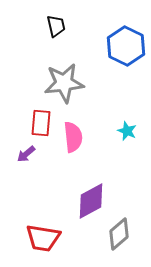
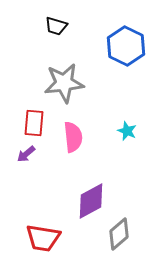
black trapezoid: rotated 120 degrees clockwise
red rectangle: moved 7 px left
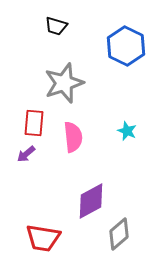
gray star: rotated 12 degrees counterclockwise
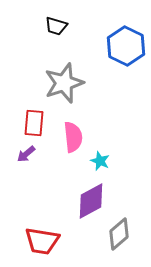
cyan star: moved 27 px left, 30 px down
red trapezoid: moved 1 px left, 3 px down
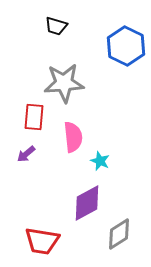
gray star: rotated 15 degrees clockwise
red rectangle: moved 6 px up
purple diamond: moved 4 px left, 2 px down
gray diamond: rotated 8 degrees clockwise
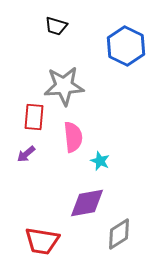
gray star: moved 3 px down
purple diamond: rotated 18 degrees clockwise
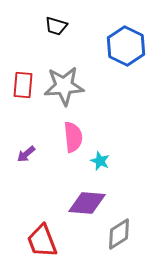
red rectangle: moved 11 px left, 32 px up
purple diamond: rotated 15 degrees clockwise
red trapezoid: rotated 60 degrees clockwise
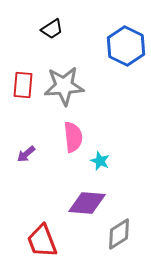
black trapezoid: moved 4 px left, 3 px down; rotated 50 degrees counterclockwise
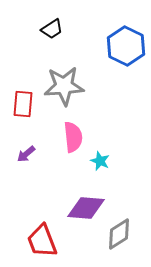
red rectangle: moved 19 px down
purple diamond: moved 1 px left, 5 px down
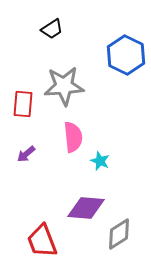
blue hexagon: moved 9 px down
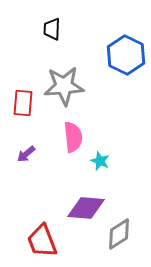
black trapezoid: rotated 125 degrees clockwise
red rectangle: moved 1 px up
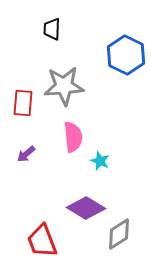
purple diamond: rotated 27 degrees clockwise
